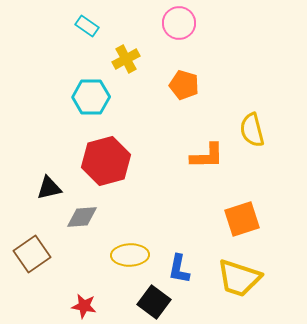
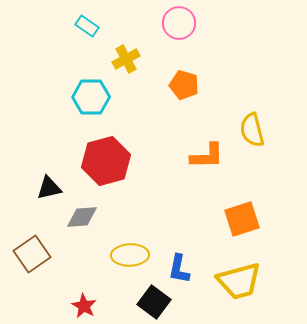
yellow trapezoid: moved 3 px down; rotated 33 degrees counterclockwise
red star: rotated 20 degrees clockwise
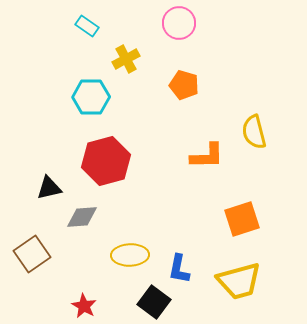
yellow semicircle: moved 2 px right, 2 px down
